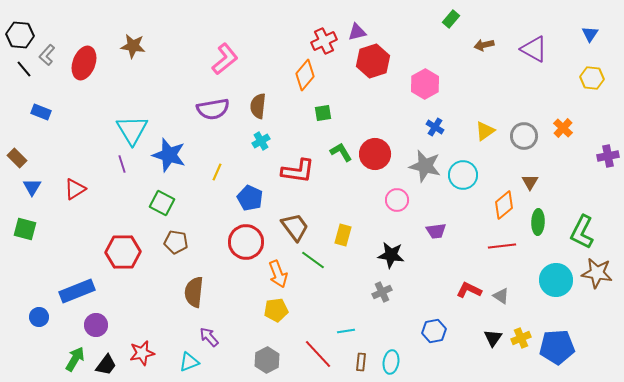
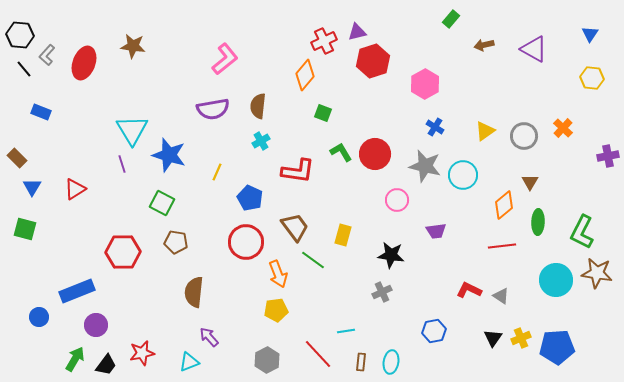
green square at (323, 113): rotated 30 degrees clockwise
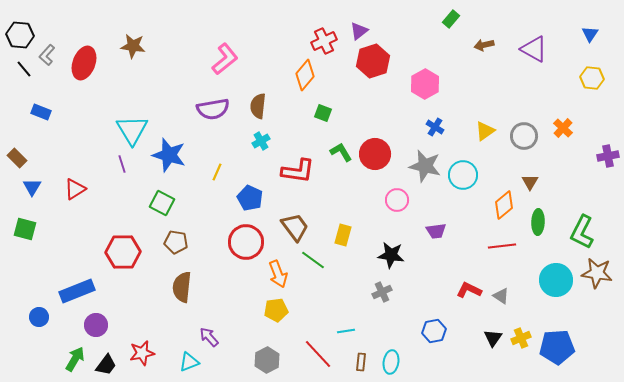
purple triangle at (357, 32): moved 2 px right, 1 px up; rotated 24 degrees counterclockwise
brown semicircle at (194, 292): moved 12 px left, 5 px up
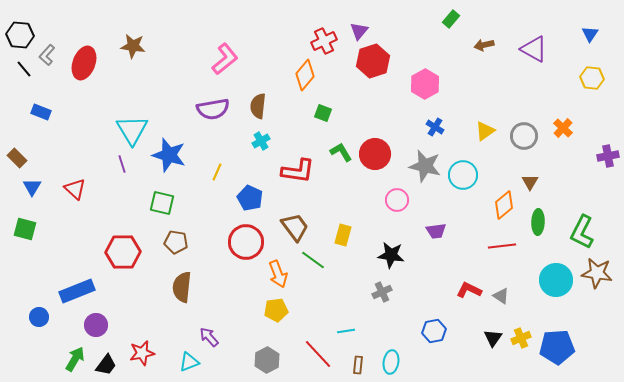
purple triangle at (359, 31): rotated 12 degrees counterclockwise
red triangle at (75, 189): rotated 45 degrees counterclockwise
green square at (162, 203): rotated 15 degrees counterclockwise
brown rectangle at (361, 362): moved 3 px left, 3 px down
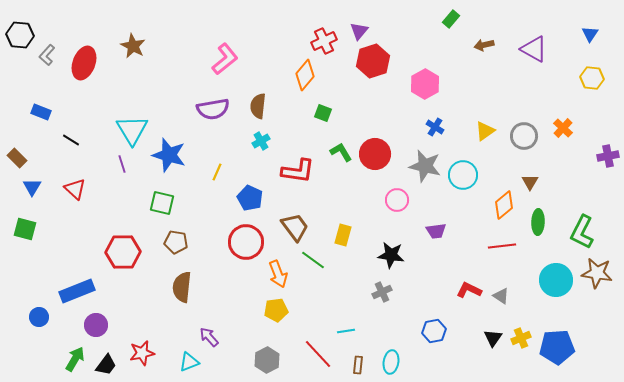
brown star at (133, 46): rotated 20 degrees clockwise
black line at (24, 69): moved 47 px right, 71 px down; rotated 18 degrees counterclockwise
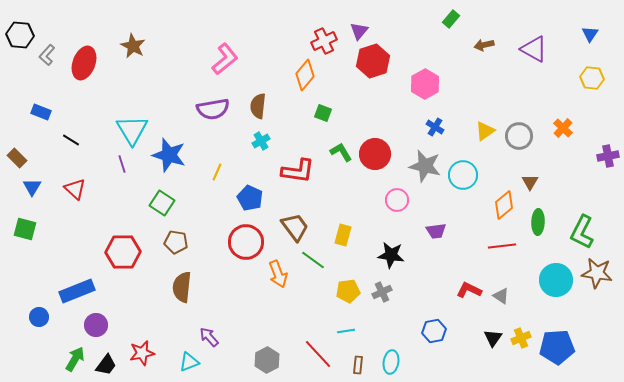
gray circle at (524, 136): moved 5 px left
green square at (162, 203): rotated 20 degrees clockwise
yellow pentagon at (276, 310): moved 72 px right, 19 px up
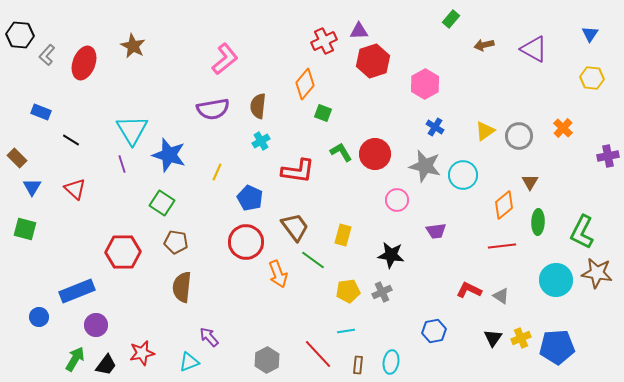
purple triangle at (359, 31): rotated 48 degrees clockwise
orange diamond at (305, 75): moved 9 px down
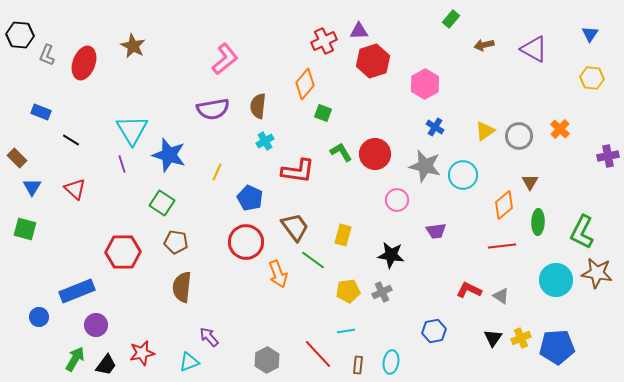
gray L-shape at (47, 55): rotated 20 degrees counterclockwise
orange cross at (563, 128): moved 3 px left, 1 px down
cyan cross at (261, 141): moved 4 px right
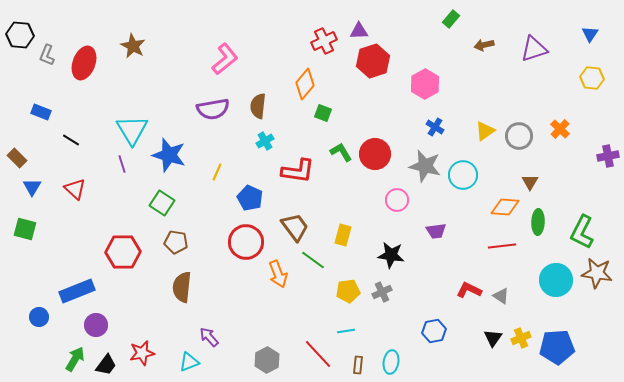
purple triangle at (534, 49): rotated 48 degrees counterclockwise
orange diamond at (504, 205): moved 1 px right, 2 px down; rotated 44 degrees clockwise
